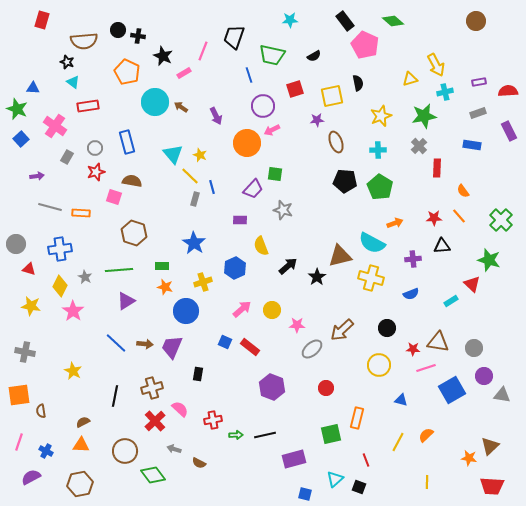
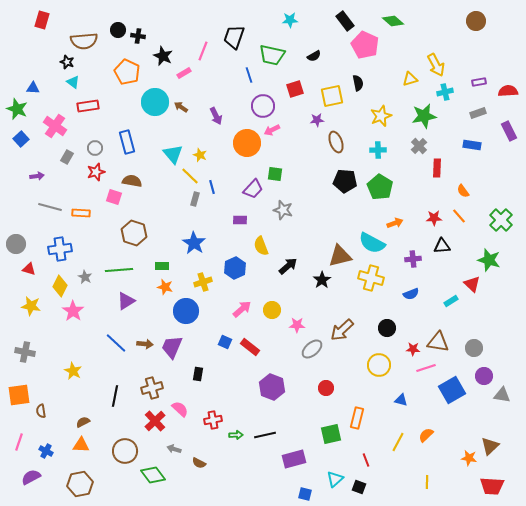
black star at (317, 277): moved 5 px right, 3 px down
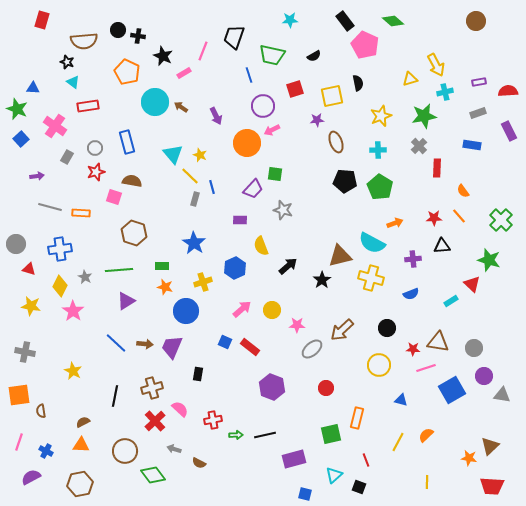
cyan triangle at (335, 479): moved 1 px left, 4 px up
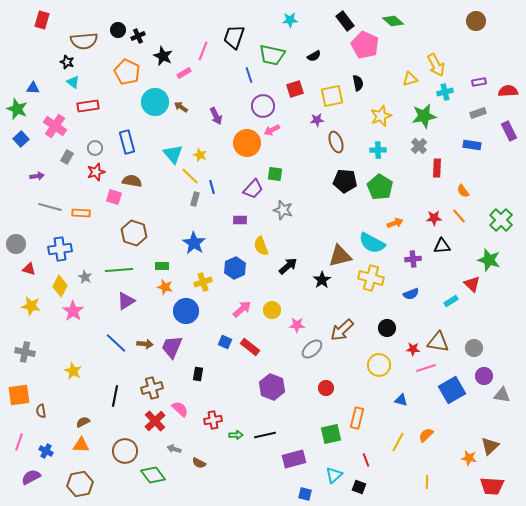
black cross at (138, 36): rotated 32 degrees counterclockwise
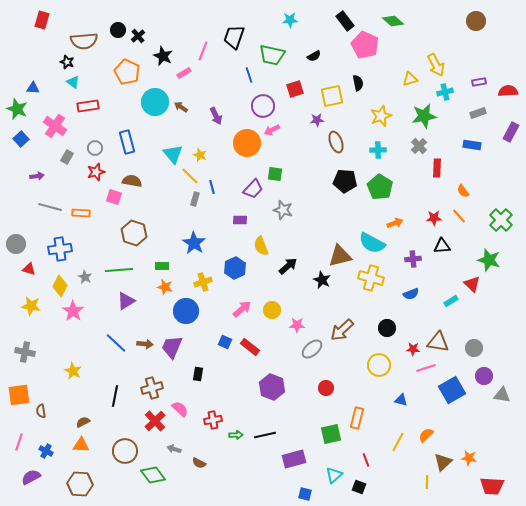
black cross at (138, 36): rotated 16 degrees counterclockwise
purple rectangle at (509, 131): moved 2 px right, 1 px down; rotated 54 degrees clockwise
black star at (322, 280): rotated 12 degrees counterclockwise
brown triangle at (490, 446): moved 47 px left, 16 px down
brown hexagon at (80, 484): rotated 15 degrees clockwise
